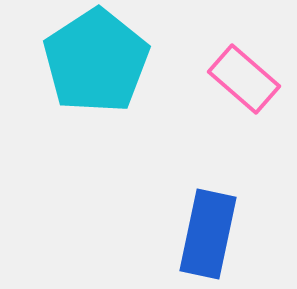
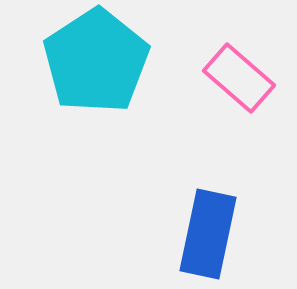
pink rectangle: moved 5 px left, 1 px up
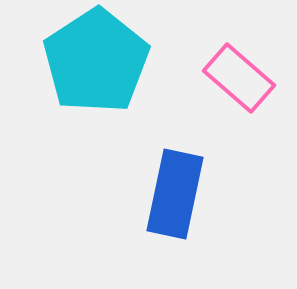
blue rectangle: moved 33 px left, 40 px up
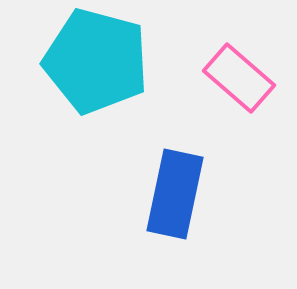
cyan pentagon: rotated 24 degrees counterclockwise
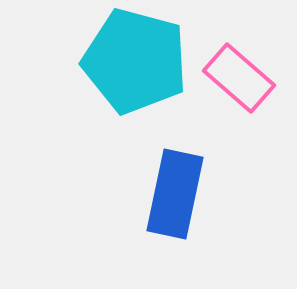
cyan pentagon: moved 39 px right
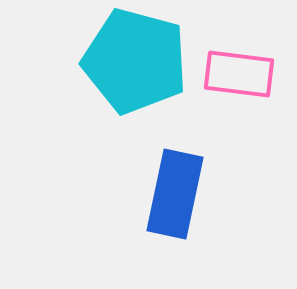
pink rectangle: moved 4 px up; rotated 34 degrees counterclockwise
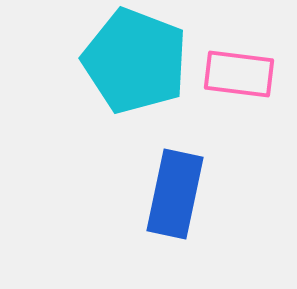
cyan pentagon: rotated 6 degrees clockwise
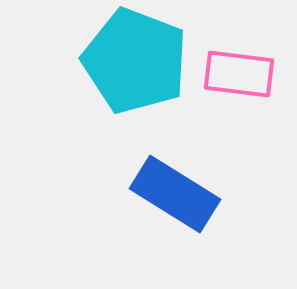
blue rectangle: rotated 70 degrees counterclockwise
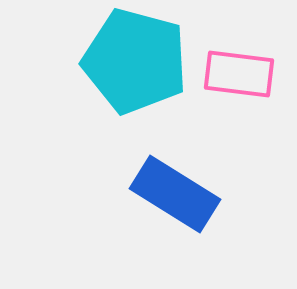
cyan pentagon: rotated 6 degrees counterclockwise
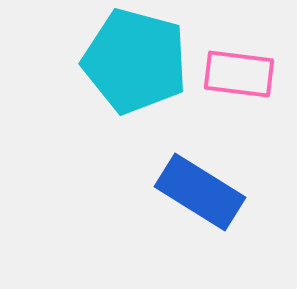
blue rectangle: moved 25 px right, 2 px up
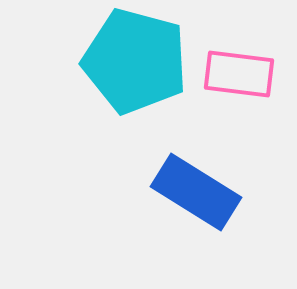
blue rectangle: moved 4 px left
